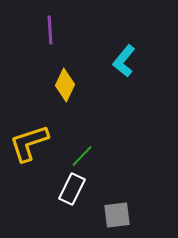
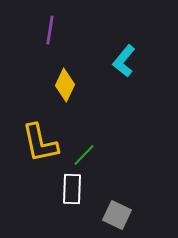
purple line: rotated 12 degrees clockwise
yellow L-shape: moved 11 px right; rotated 84 degrees counterclockwise
green line: moved 2 px right, 1 px up
white rectangle: rotated 24 degrees counterclockwise
gray square: rotated 32 degrees clockwise
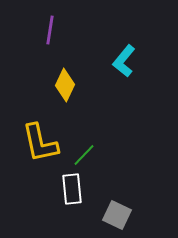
white rectangle: rotated 8 degrees counterclockwise
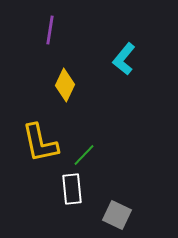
cyan L-shape: moved 2 px up
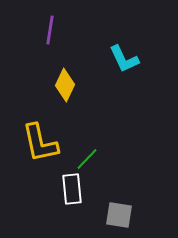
cyan L-shape: rotated 64 degrees counterclockwise
green line: moved 3 px right, 4 px down
gray square: moved 2 px right; rotated 16 degrees counterclockwise
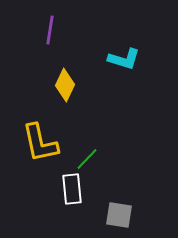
cyan L-shape: rotated 48 degrees counterclockwise
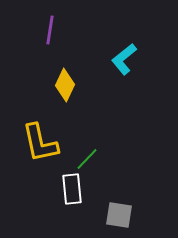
cyan L-shape: rotated 124 degrees clockwise
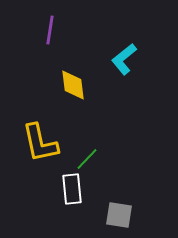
yellow diamond: moved 8 px right; rotated 32 degrees counterclockwise
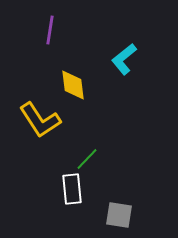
yellow L-shape: moved 23 px up; rotated 21 degrees counterclockwise
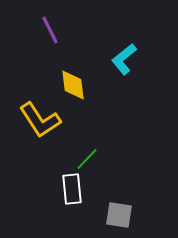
purple line: rotated 36 degrees counterclockwise
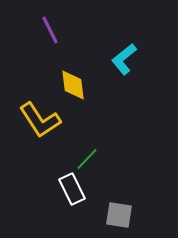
white rectangle: rotated 20 degrees counterclockwise
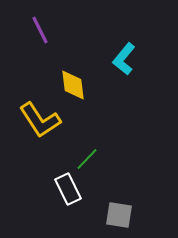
purple line: moved 10 px left
cyan L-shape: rotated 12 degrees counterclockwise
white rectangle: moved 4 px left
